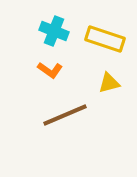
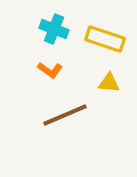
cyan cross: moved 2 px up
yellow triangle: rotated 20 degrees clockwise
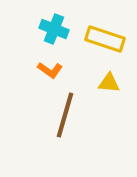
brown line: rotated 51 degrees counterclockwise
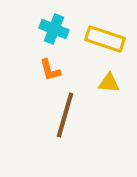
orange L-shape: rotated 40 degrees clockwise
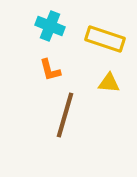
cyan cross: moved 4 px left, 3 px up
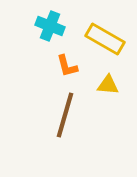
yellow rectangle: rotated 12 degrees clockwise
orange L-shape: moved 17 px right, 4 px up
yellow triangle: moved 1 px left, 2 px down
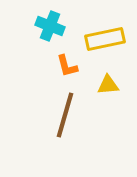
yellow rectangle: rotated 42 degrees counterclockwise
yellow triangle: rotated 10 degrees counterclockwise
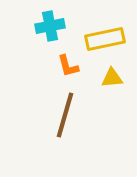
cyan cross: rotated 32 degrees counterclockwise
orange L-shape: moved 1 px right
yellow triangle: moved 4 px right, 7 px up
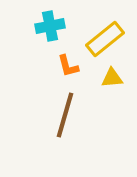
yellow rectangle: rotated 27 degrees counterclockwise
